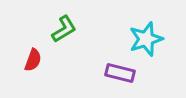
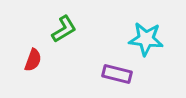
cyan star: rotated 24 degrees clockwise
purple rectangle: moved 3 px left, 1 px down
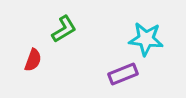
purple rectangle: moved 6 px right; rotated 36 degrees counterclockwise
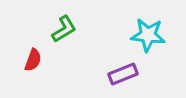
cyan star: moved 2 px right, 4 px up
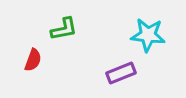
green L-shape: rotated 20 degrees clockwise
purple rectangle: moved 2 px left, 1 px up
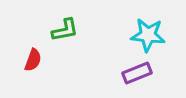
green L-shape: moved 1 px right, 1 px down
purple rectangle: moved 16 px right
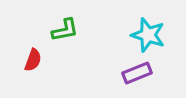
cyan star: rotated 12 degrees clockwise
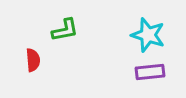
red semicircle: rotated 25 degrees counterclockwise
purple rectangle: moved 13 px right, 1 px up; rotated 16 degrees clockwise
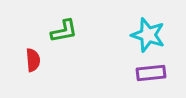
green L-shape: moved 1 px left, 1 px down
purple rectangle: moved 1 px right, 1 px down
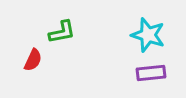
green L-shape: moved 2 px left, 1 px down
red semicircle: rotated 30 degrees clockwise
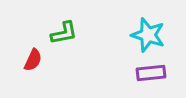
green L-shape: moved 2 px right, 1 px down
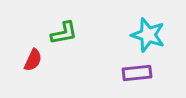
purple rectangle: moved 14 px left
